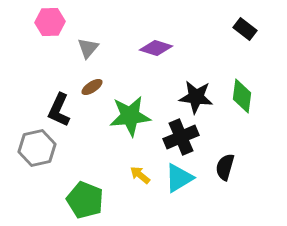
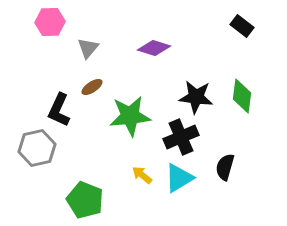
black rectangle: moved 3 px left, 3 px up
purple diamond: moved 2 px left
yellow arrow: moved 2 px right
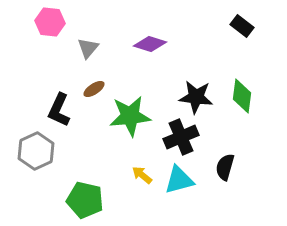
pink hexagon: rotated 8 degrees clockwise
purple diamond: moved 4 px left, 4 px up
brown ellipse: moved 2 px right, 2 px down
gray hexagon: moved 1 px left, 3 px down; rotated 12 degrees counterclockwise
cyan triangle: moved 2 px down; rotated 16 degrees clockwise
green pentagon: rotated 9 degrees counterclockwise
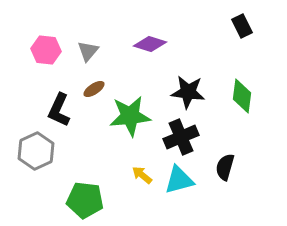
pink hexagon: moved 4 px left, 28 px down
black rectangle: rotated 25 degrees clockwise
gray triangle: moved 3 px down
black star: moved 8 px left, 5 px up
green pentagon: rotated 6 degrees counterclockwise
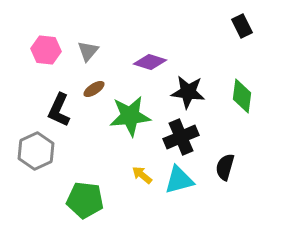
purple diamond: moved 18 px down
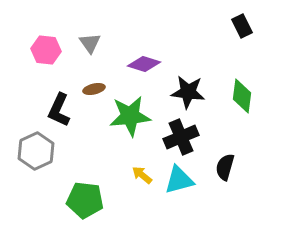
gray triangle: moved 2 px right, 8 px up; rotated 15 degrees counterclockwise
purple diamond: moved 6 px left, 2 px down
brown ellipse: rotated 20 degrees clockwise
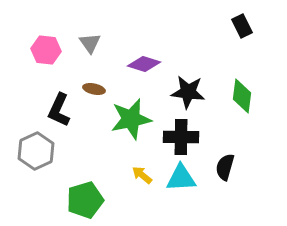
brown ellipse: rotated 25 degrees clockwise
green star: moved 1 px right, 3 px down; rotated 6 degrees counterclockwise
black cross: rotated 24 degrees clockwise
cyan triangle: moved 2 px right, 2 px up; rotated 12 degrees clockwise
green pentagon: rotated 24 degrees counterclockwise
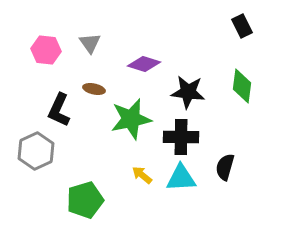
green diamond: moved 10 px up
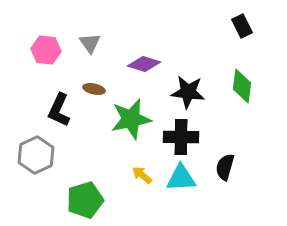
gray hexagon: moved 4 px down
